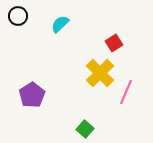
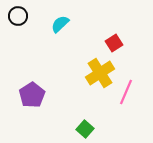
yellow cross: rotated 12 degrees clockwise
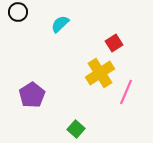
black circle: moved 4 px up
green square: moved 9 px left
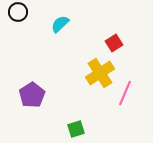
pink line: moved 1 px left, 1 px down
green square: rotated 30 degrees clockwise
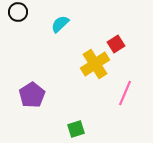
red square: moved 2 px right, 1 px down
yellow cross: moved 5 px left, 9 px up
